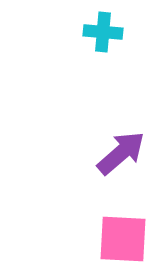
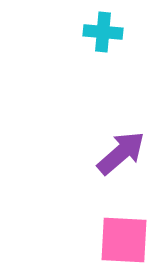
pink square: moved 1 px right, 1 px down
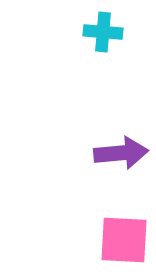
purple arrow: rotated 36 degrees clockwise
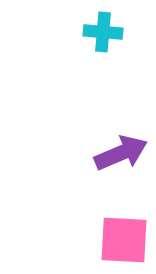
purple arrow: rotated 18 degrees counterclockwise
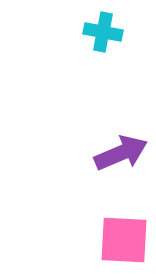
cyan cross: rotated 6 degrees clockwise
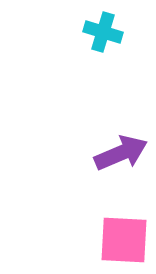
cyan cross: rotated 6 degrees clockwise
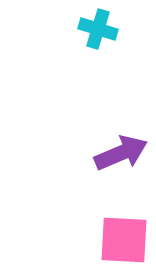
cyan cross: moved 5 px left, 3 px up
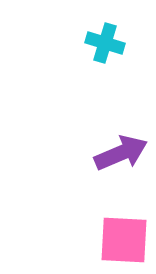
cyan cross: moved 7 px right, 14 px down
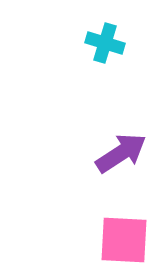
purple arrow: rotated 10 degrees counterclockwise
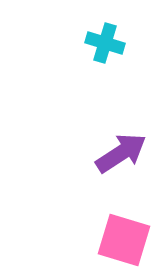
pink square: rotated 14 degrees clockwise
